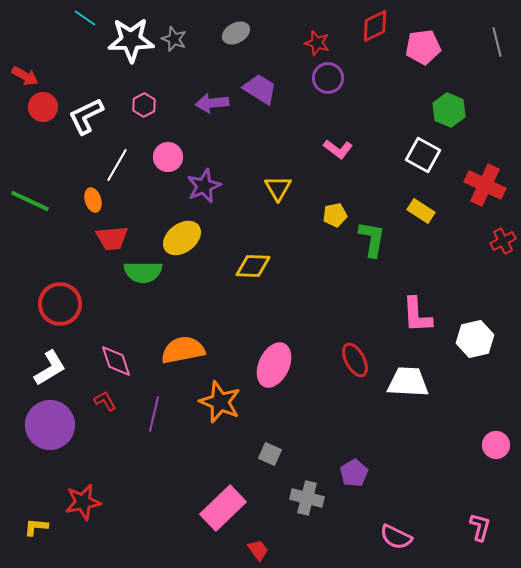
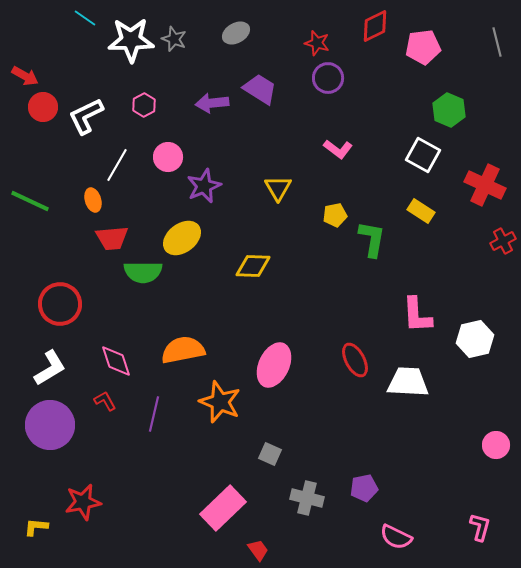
purple pentagon at (354, 473): moved 10 px right, 15 px down; rotated 20 degrees clockwise
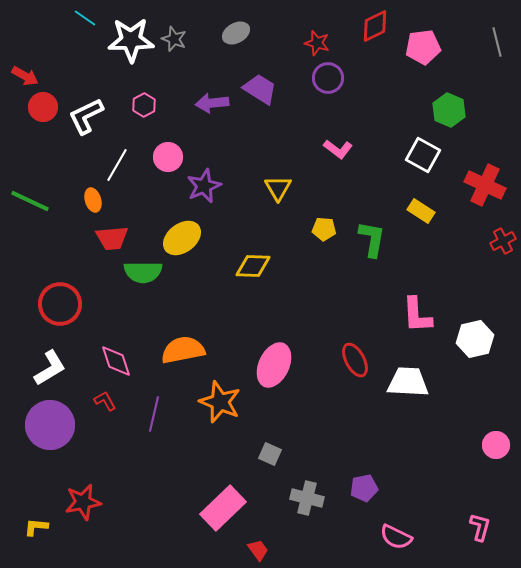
yellow pentagon at (335, 215): moved 11 px left, 14 px down; rotated 15 degrees clockwise
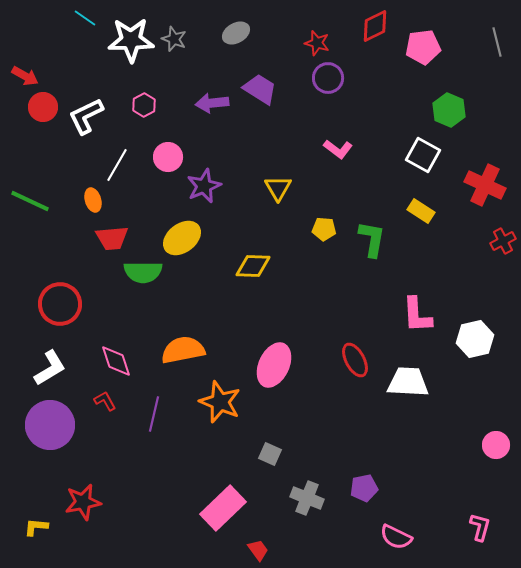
gray cross at (307, 498): rotated 8 degrees clockwise
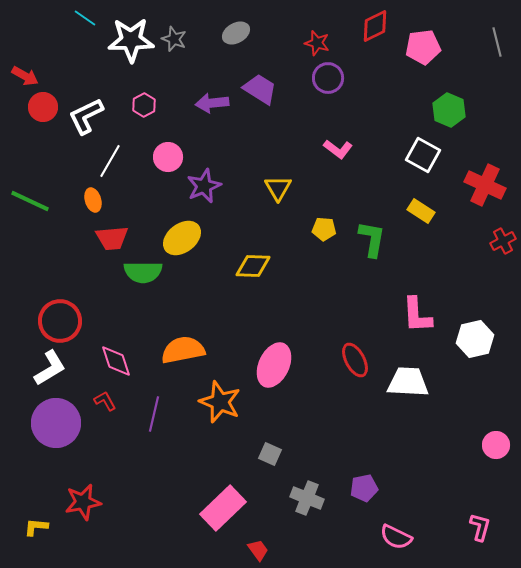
white line at (117, 165): moved 7 px left, 4 px up
red circle at (60, 304): moved 17 px down
purple circle at (50, 425): moved 6 px right, 2 px up
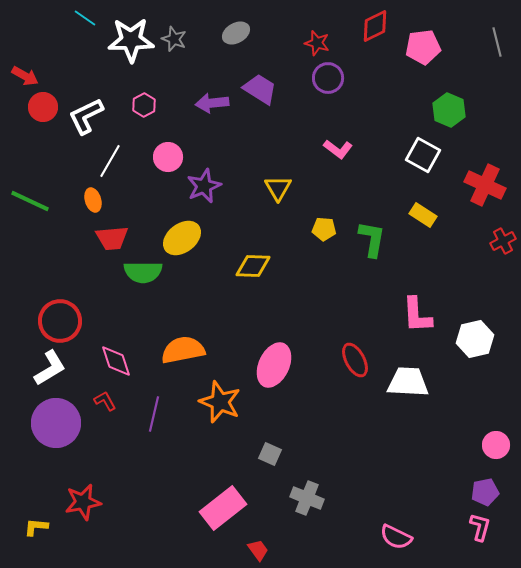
yellow rectangle at (421, 211): moved 2 px right, 4 px down
purple pentagon at (364, 488): moved 121 px right, 4 px down
pink rectangle at (223, 508): rotated 6 degrees clockwise
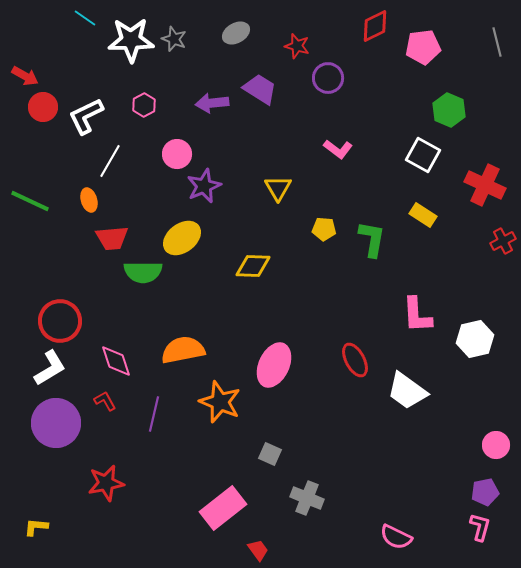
red star at (317, 43): moved 20 px left, 3 px down
pink circle at (168, 157): moved 9 px right, 3 px up
orange ellipse at (93, 200): moved 4 px left
white trapezoid at (408, 382): moved 1 px left, 9 px down; rotated 147 degrees counterclockwise
red star at (83, 502): moved 23 px right, 19 px up
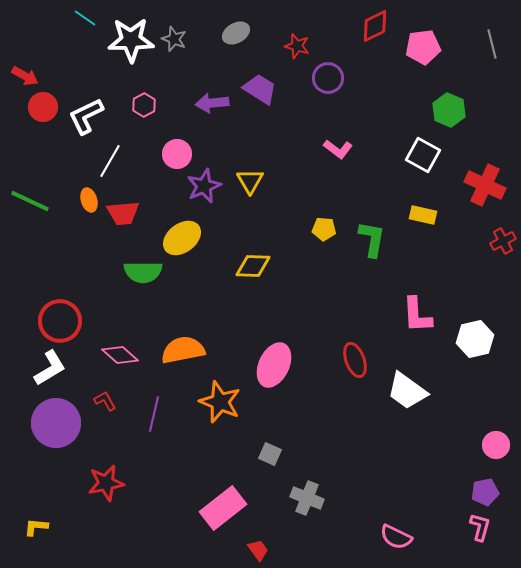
gray line at (497, 42): moved 5 px left, 2 px down
yellow triangle at (278, 188): moved 28 px left, 7 px up
yellow rectangle at (423, 215): rotated 20 degrees counterclockwise
red trapezoid at (112, 238): moved 11 px right, 25 px up
red ellipse at (355, 360): rotated 8 degrees clockwise
pink diamond at (116, 361): moved 4 px right, 6 px up; rotated 30 degrees counterclockwise
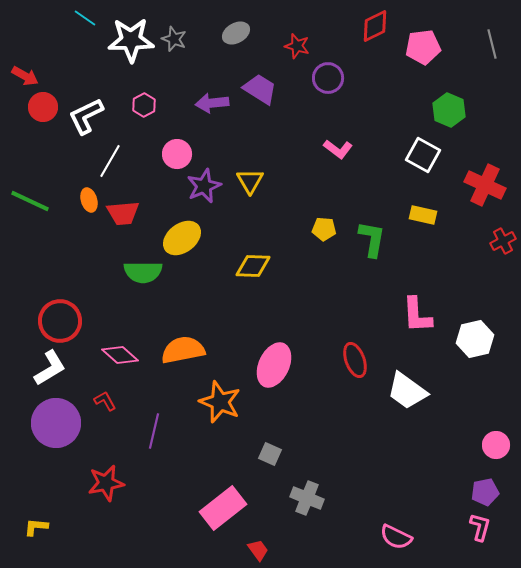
purple line at (154, 414): moved 17 px down
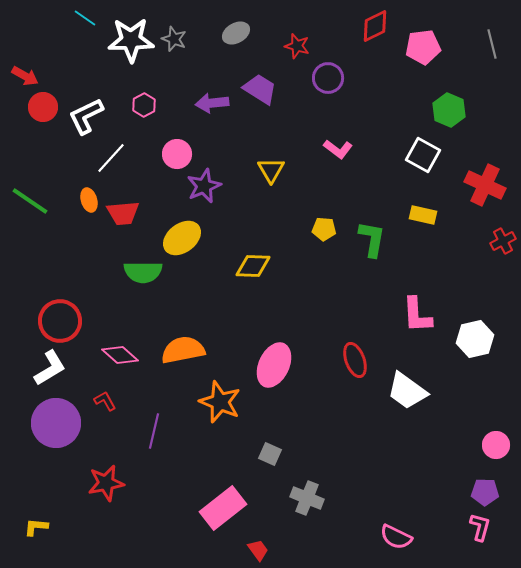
white line at (110, 161): moved 1 px right, 3 px up; rotated 12 degrees clockwise
yellow triangle at (250, 181): moved 21 px right, 11 px up
green line at (30, 201): rotated 9 degrees clockwise
purple pentagon at (485, 492): rotated 12 degrees clockwise
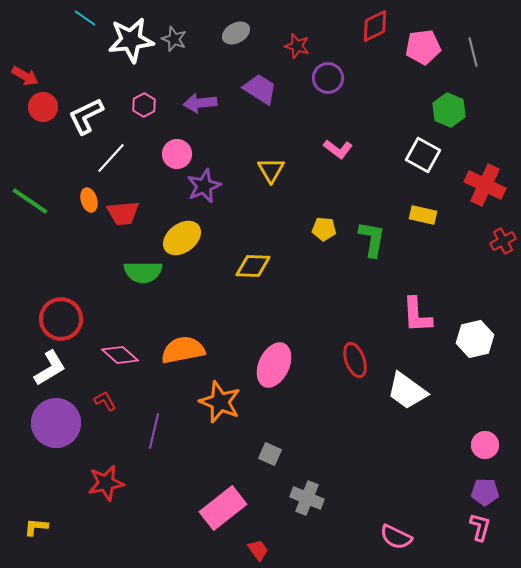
white star at (131, 40): rotated 6 degrees counterclockwise
gray line at (492, 44): moved 19 px left, 8 px down
purple arrow at (212, 103): moved 12 px left
red circle at (60, 321): moved 1 px right, 2 px up
pink circle at (496, 445): moved 11 px left
